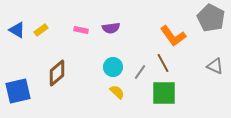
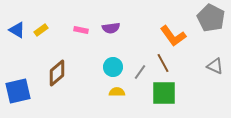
yellow semicircle: rotated 42 degrees counterclockwise
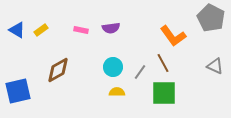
brown diamond: moved 1 px right, 3 px up; rotated 12 degrees clockwise
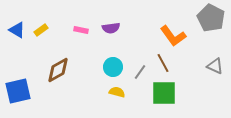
yellow semicircle: rotated 14 degrees clockwise
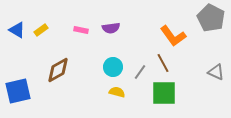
gray triangle: moved 1 px right, 6 px down
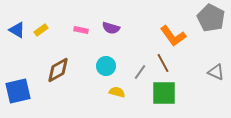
purple semicircle: rotated 24 degrees clockwise
cyan circle: moved 7 px left, 1 px up
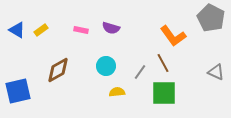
yellow semicircle: rotated 21 degrees counterclockwise
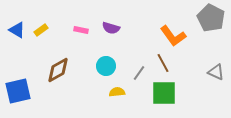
gray line: moved 1 px left, 1 px down
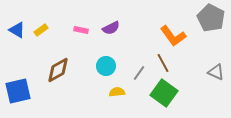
purple semicircle: rotated 42 degrees counterclockwise
green square: rotated 36 degrees clockwise
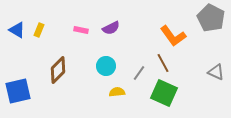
yellow rectangle: moved 2 px left; rotated 32 degrees counterclockwise
brown diamond: rotated 16 degrees counterclockwise
green square: rotated 12 degrees counterclockwise
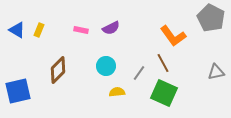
gray triangle: rotated 36 degrees counterclockwise
